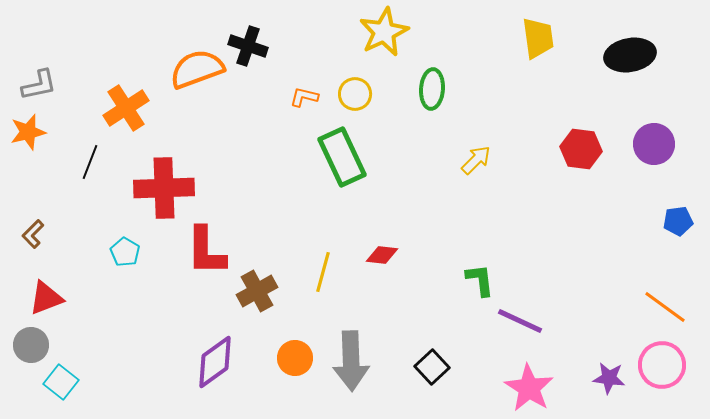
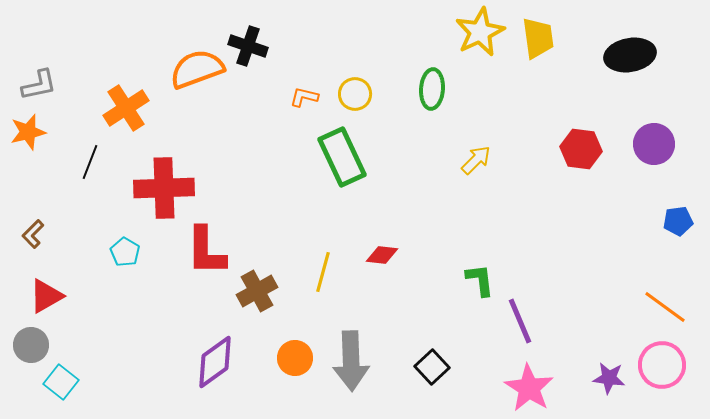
yellow star: moved 96 px right
red triangle: moved 2 px up; rotated 9 degrees counterclockwise
purple line: rotated 42 degrees clockwise
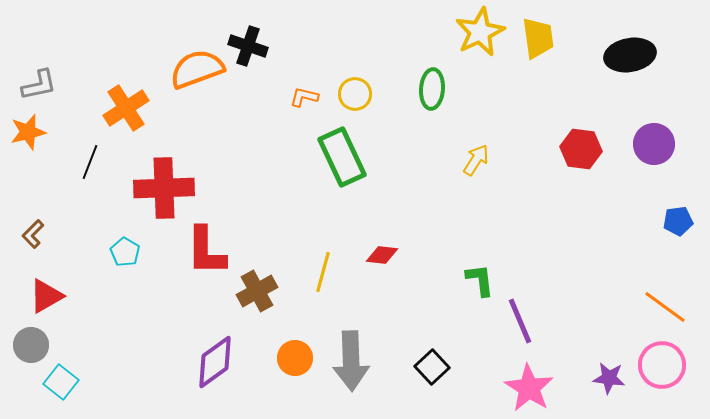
yellow arrow: rotated 12 degrees counterclockwise
